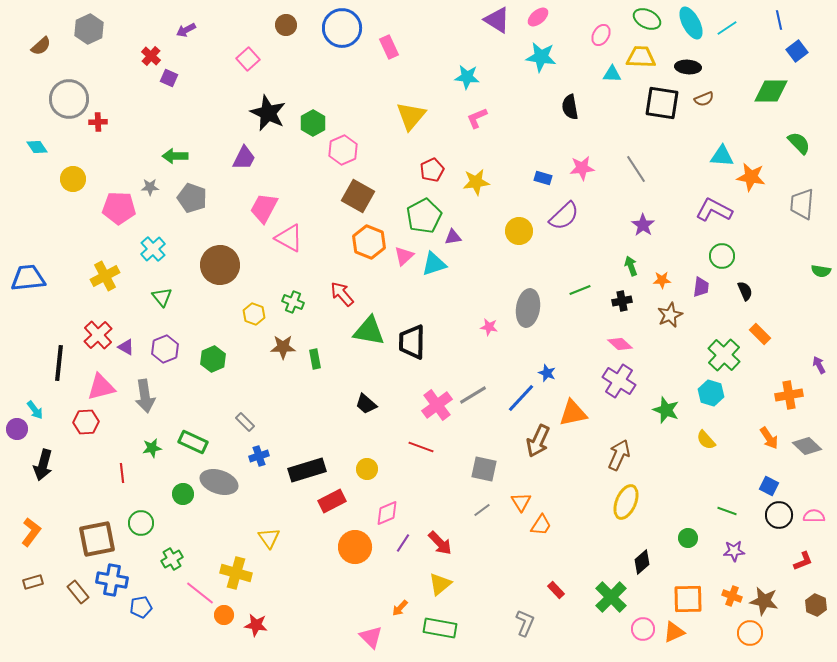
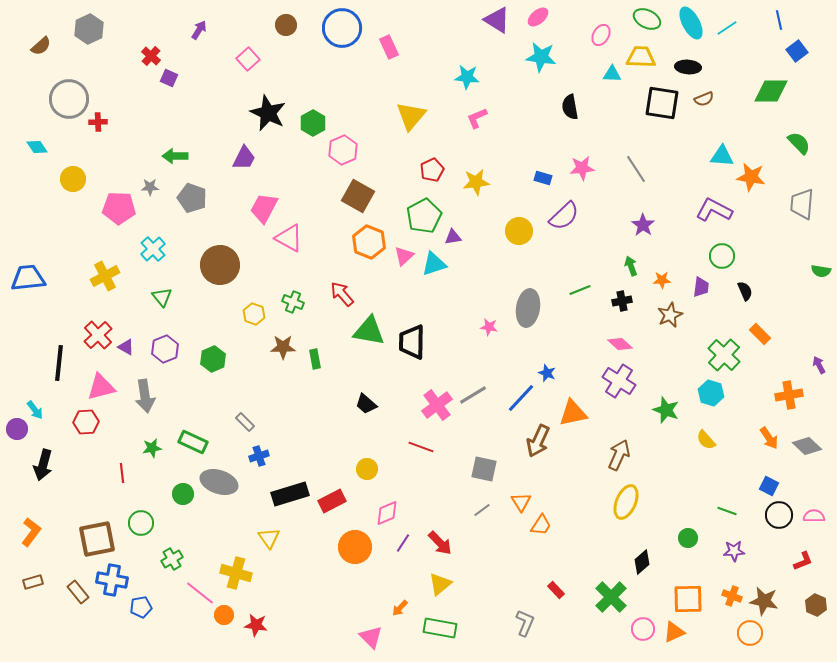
purple arrow at (186, 30): moved 13 px right; rotated 150 degrees clockwise
black rectangle at (307, 470): moved 17 px left, 24 px down
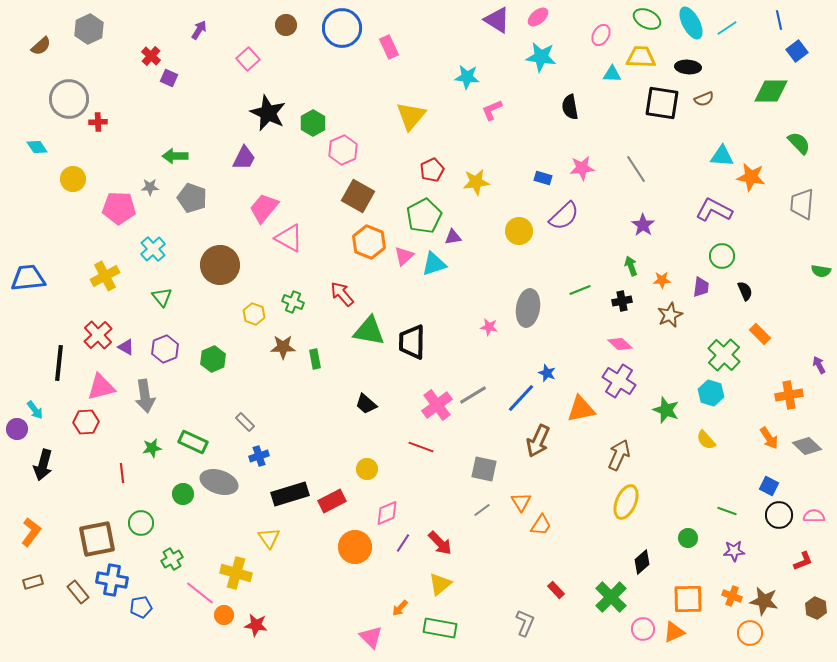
pink L-shape at (477, 118): moved 15 px right, 8 px up
pink trapezoid at (264, 208): rotated 12 degrees clockwise
orange triangle at (573, 413): moved 8 px right, 4 px up
brown hexagon at (816, 605): moved 3 px down
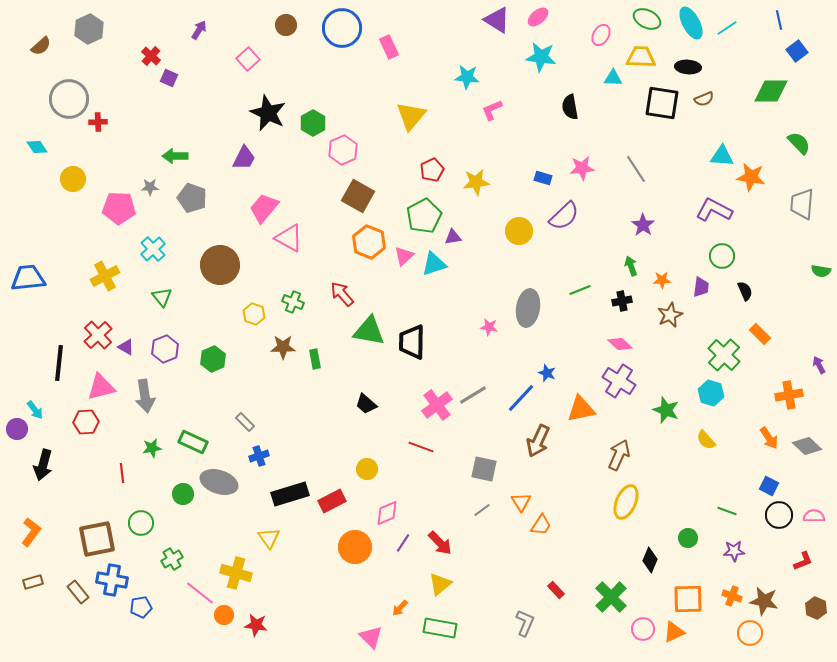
cyan triangle at (612, 74): moved 1 px right, 4 px down
black diamond at (642, 562): moved 8 px right, 2 px up; rotated 25 degrees counterclockwise
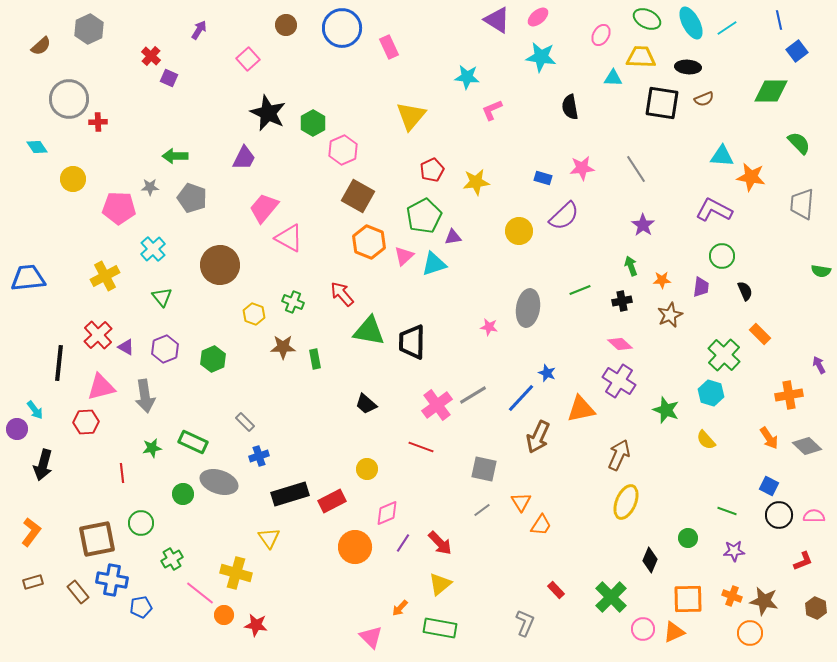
brown arrow at (538, 441): moved 4 px up
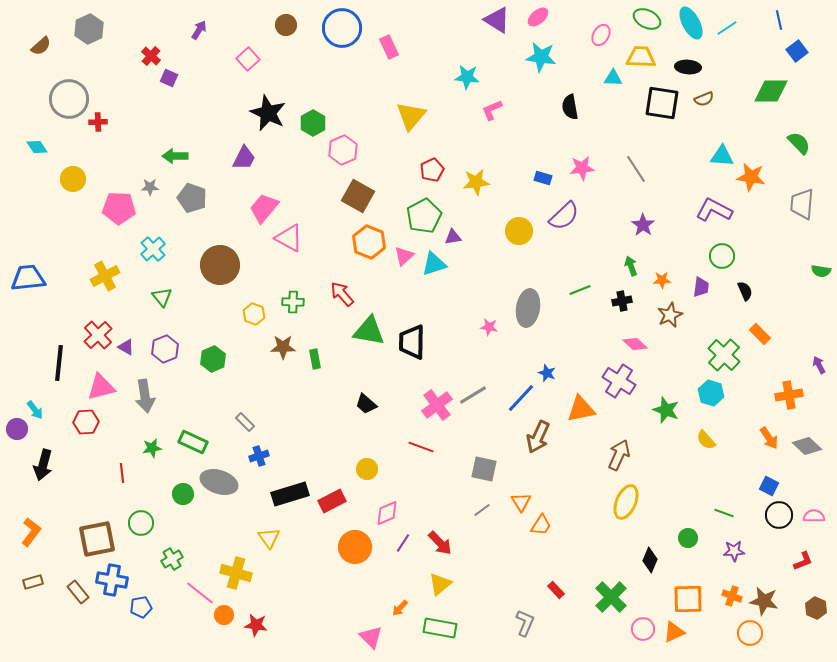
green cross at (293, 302): rotated 20 degrees counterclockwise
pink diamond at (620, 344): moved 15 px right
green line at (727, 511): moved 3 px left, 2 px down
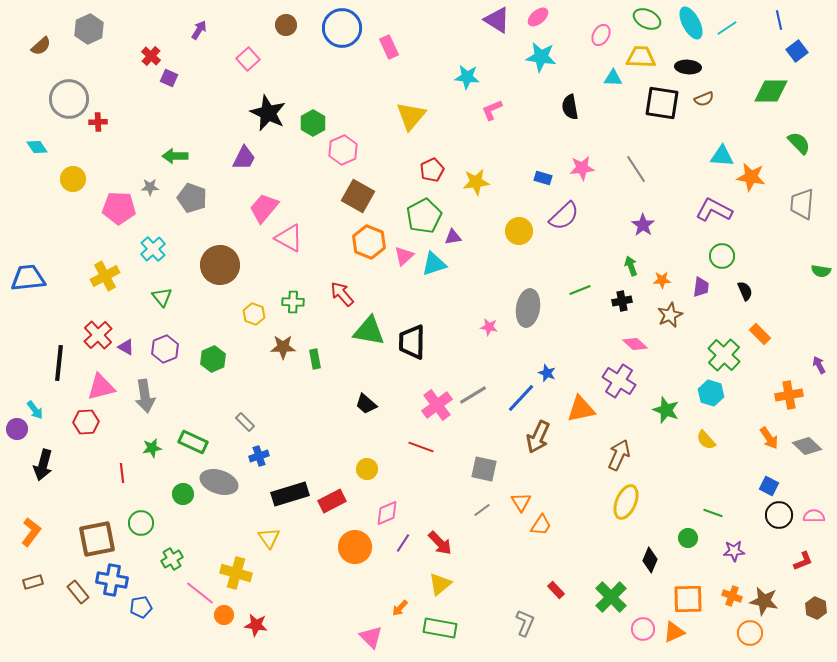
green line at (724, 513): moved 11 px left
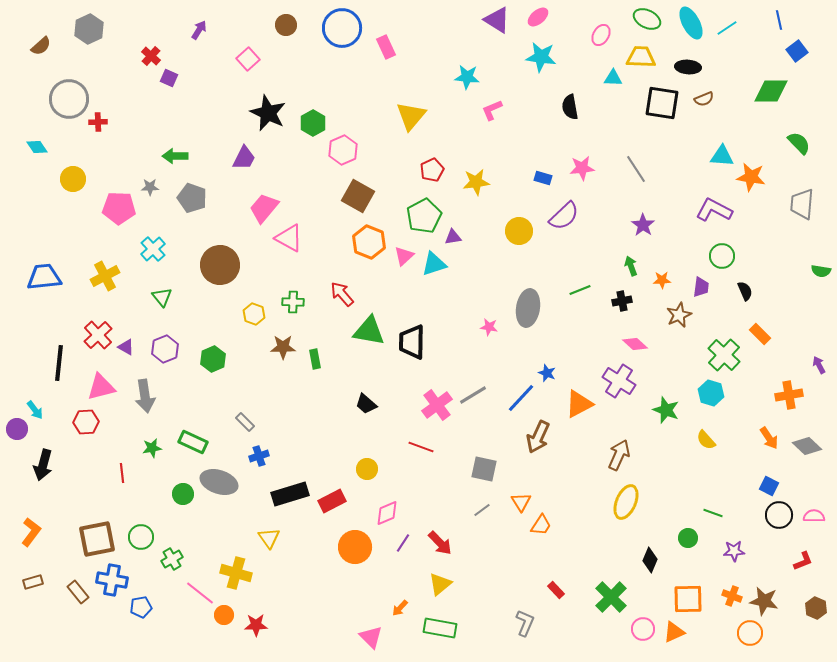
pink rectangle at (389, 47): moved 3 px left
blue trapezoid at (28, 278): moved 16 px right, 1 px up
brown star at (670, 315): moved 9 px right
orange triangle at (581, 409): moved 2 px left, 5 px up; rotated 16 degrees counterclockwise
green circle at (141, 523): moved 14 px down
red star at (256, 625): rotated 10 degrees counterclockwise
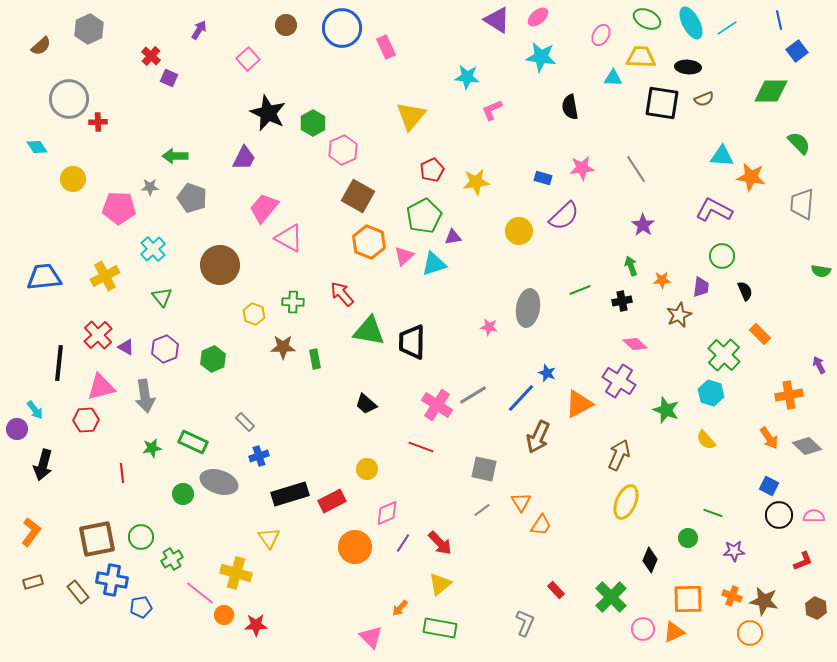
pink cross at (437, 405): rotated 20 degrees counterclockwise
red hexagon at (86, 422): moved 2 px up
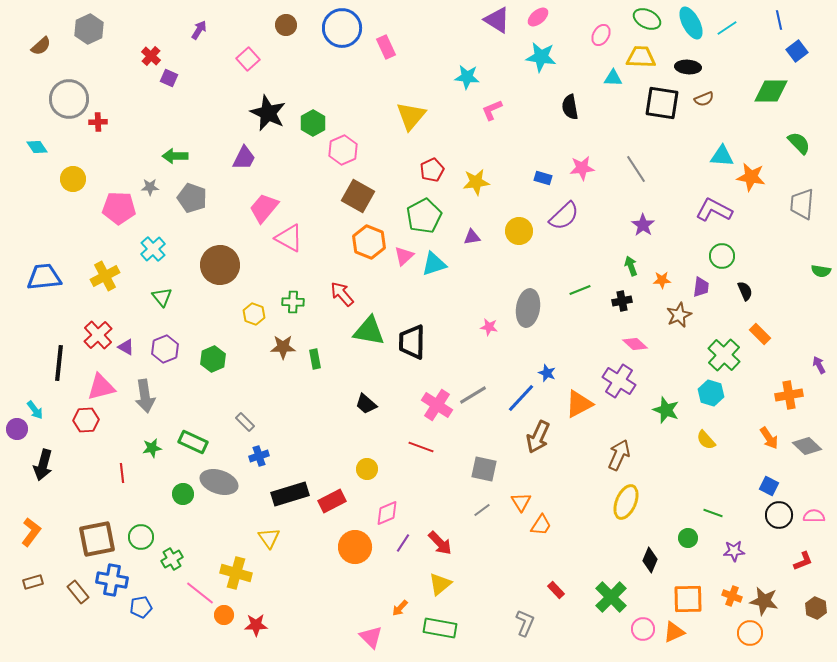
purple triangle at (453, 237): moved 19 px right
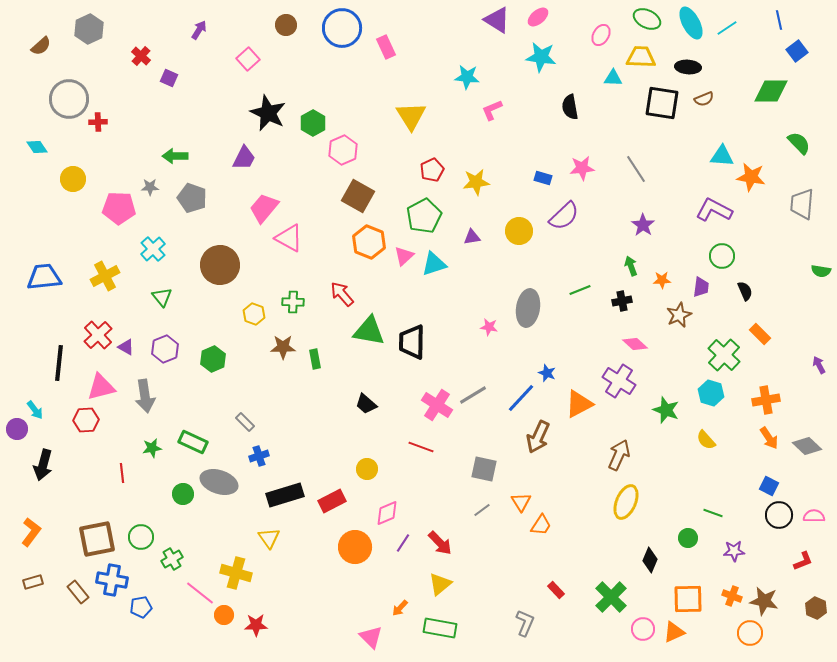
red cross at (151, 56): moved 10 px left
yellow triangle at (411, 116): rotated 12 degrees counterclockwise
orange cross at (789, 395): moved 23 px left, 5 px down
black rectangle at (290, 494): moved 5 px left, 1 px down
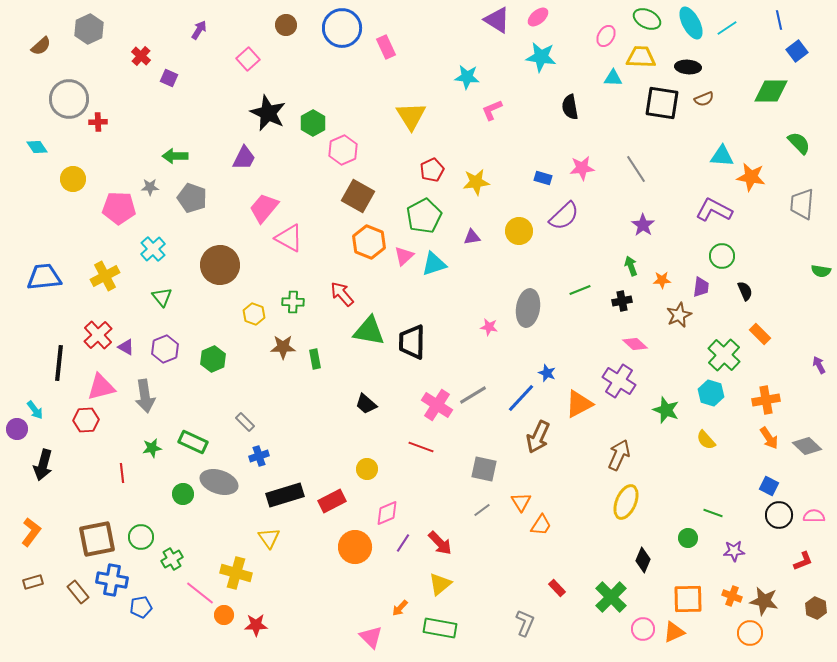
pink ellipse at (601, 35): moved 5 px right, 1 px down
black diamond at (650, 560): moved 7 px left
red rectangle at (556, 590): moved 1 px right, 2 px up
